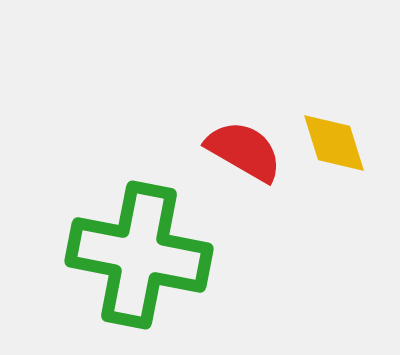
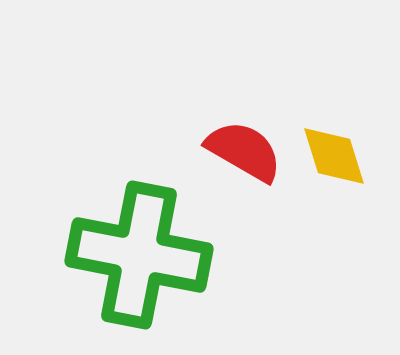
yellow diamond: moved 13 px down
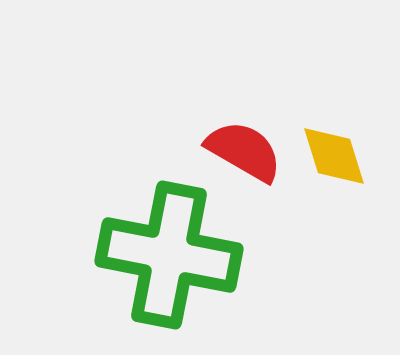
green cross: moved 30 px right
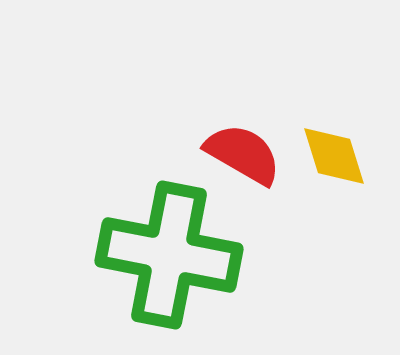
red semicircle: moved 1 px left, 3 px down
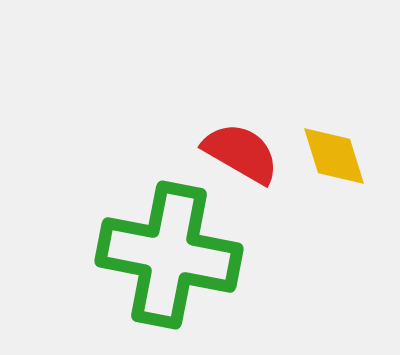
red semicircle: moved 2 px left, 1 px up
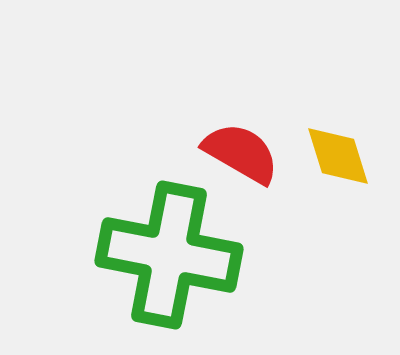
yellow diamond: moved 4 px right
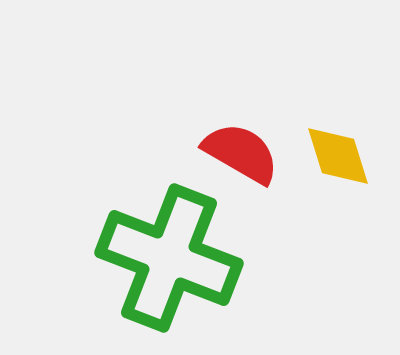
green cross: moved 3 px down; rotated 10 degrees clockwise
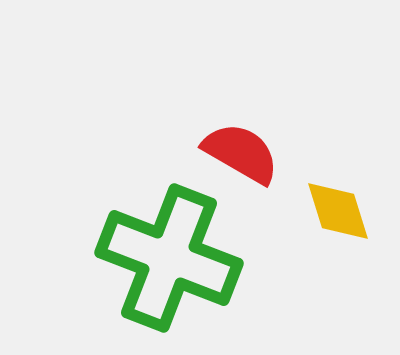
yellow diamond: moved 55 px down
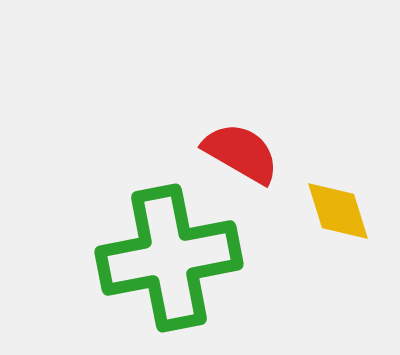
green cross: rotated 32 degrees counterclockwise
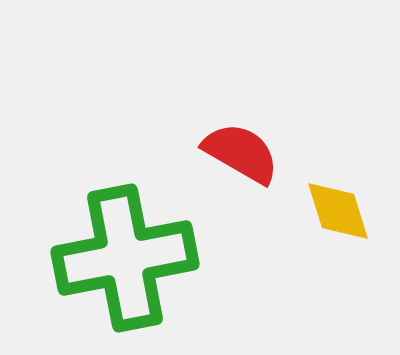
green cross: moved 44 px left
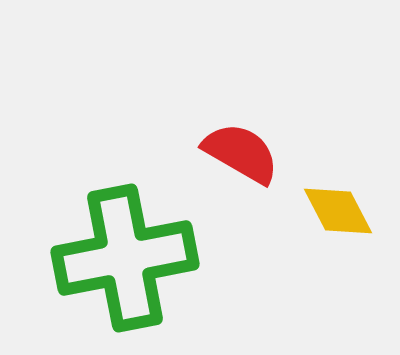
yellow diamond: rotated 10 degrees counterclockwise
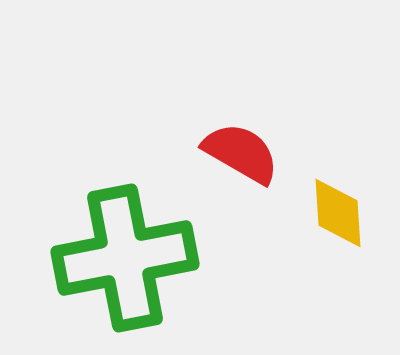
yellow diamond: moved 2 px down; rotated 24 degrees clockwise
